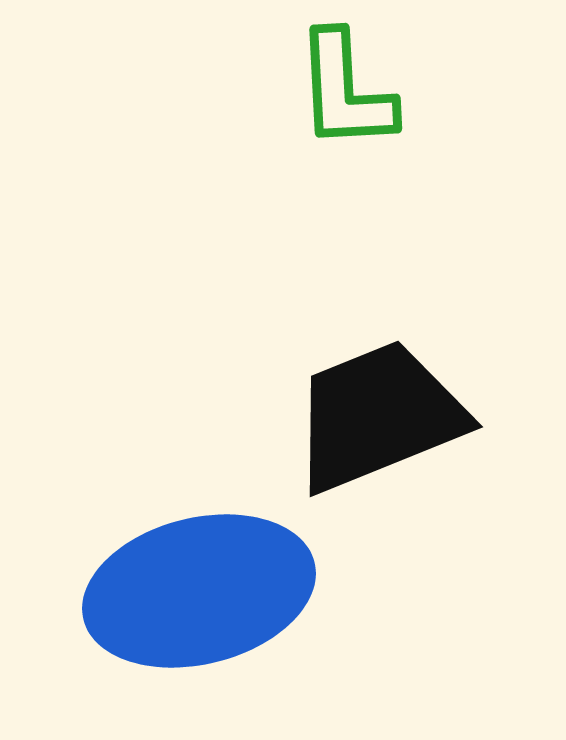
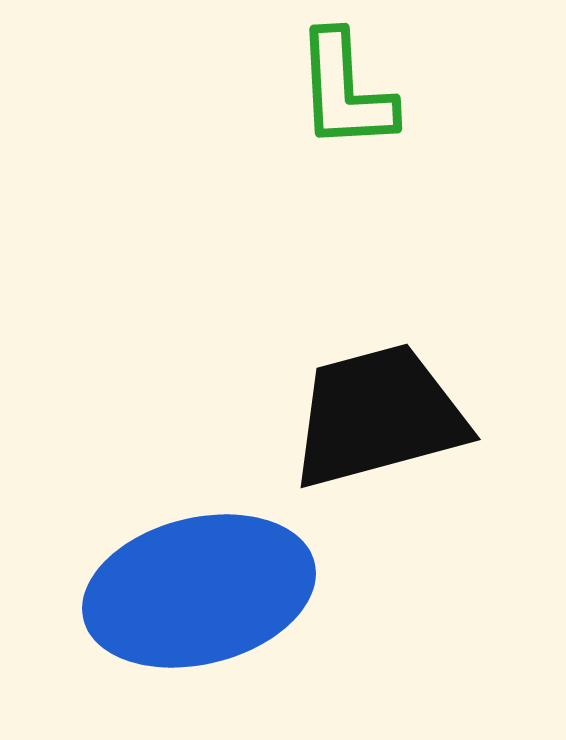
black trapezoid: rotated 7 degrees clockwise
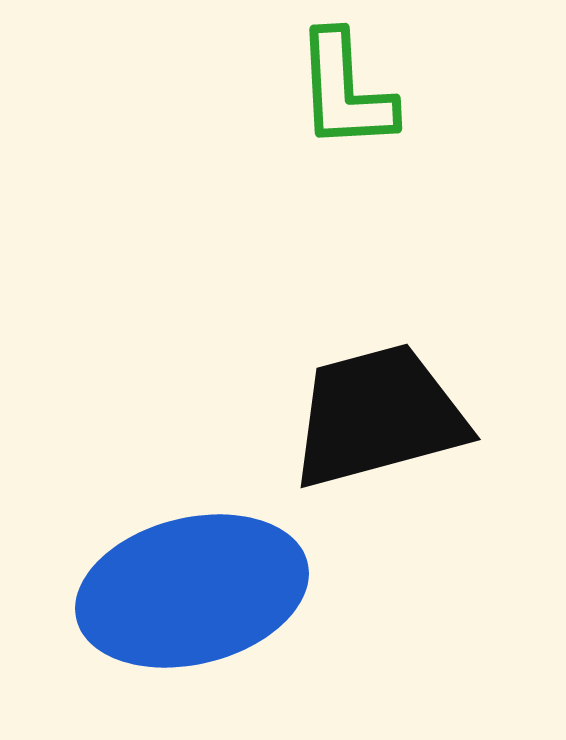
blue ellipse: moved 7 px left
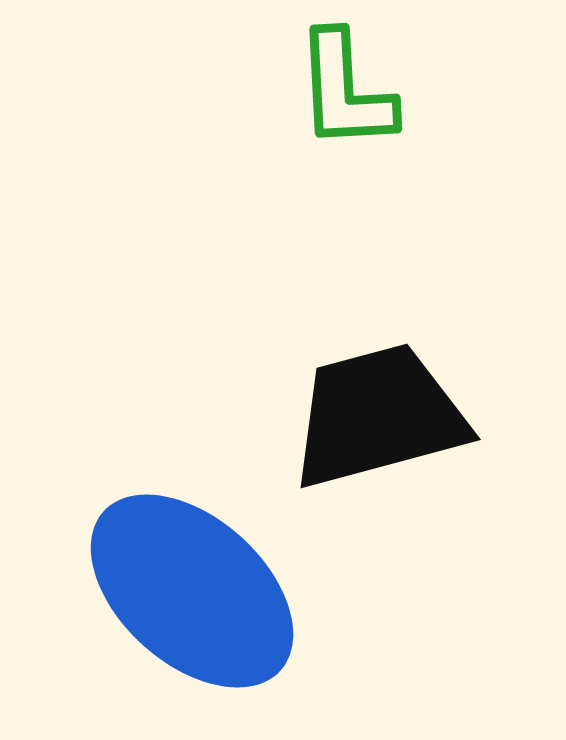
blue ellipse: rotated 56 degrees clockwise
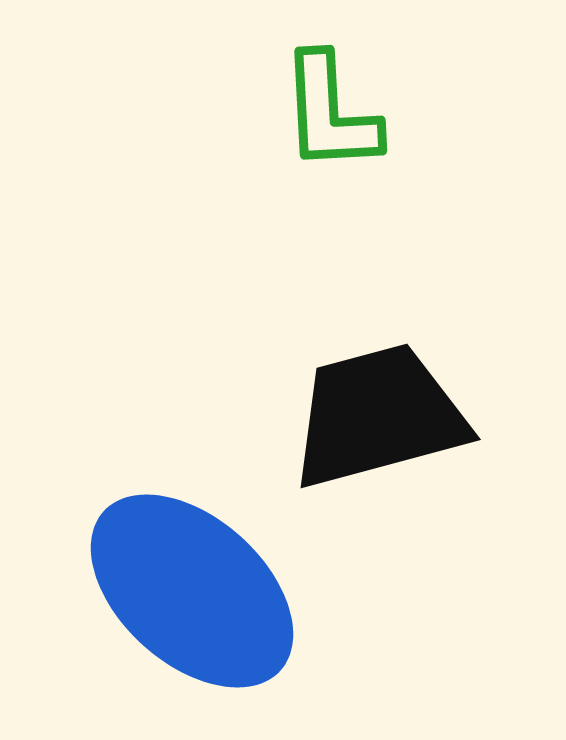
green L-shape: moved 15 px left, 22 px down
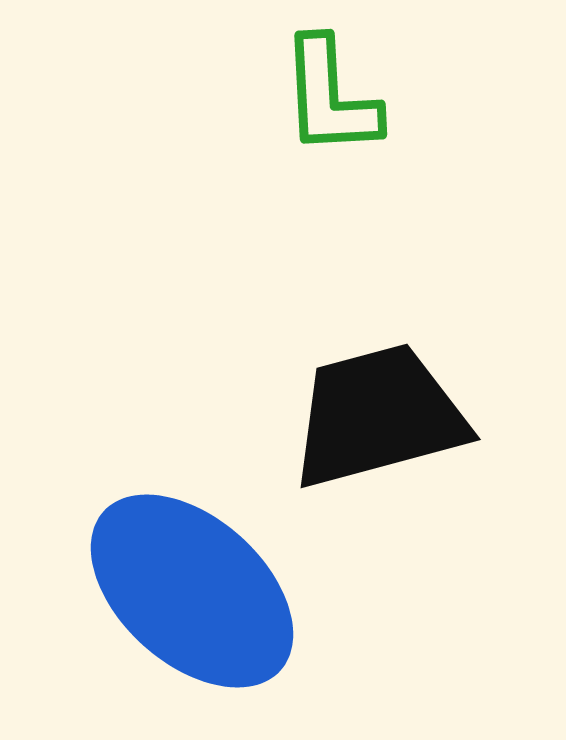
green L-shape: moved 16 px up
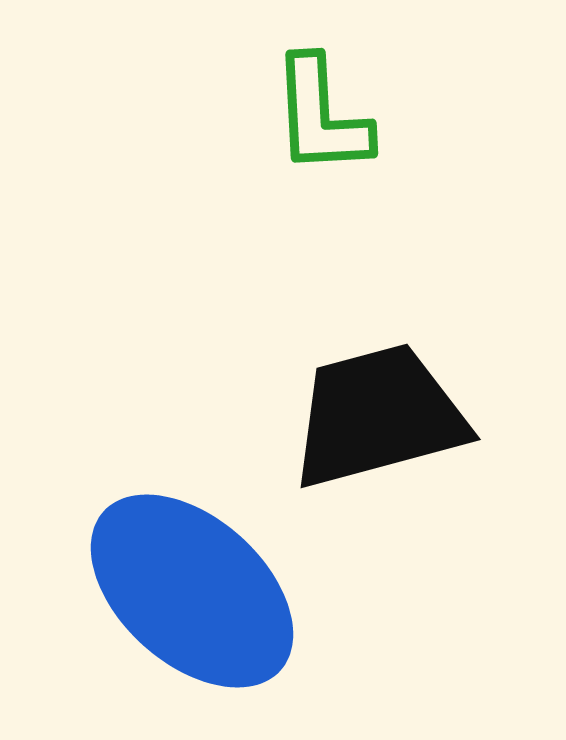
green L-shape: moved 9 px left, 19 px down
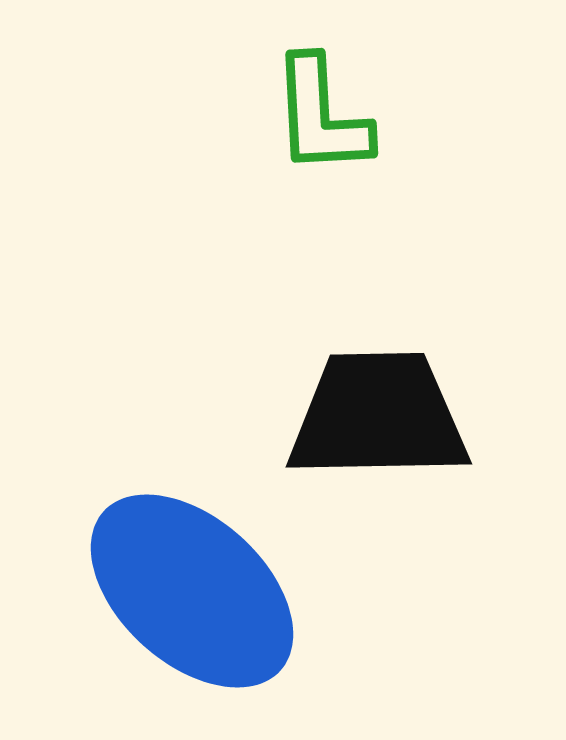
black trapezoid: rotated 14 degrees clockwise
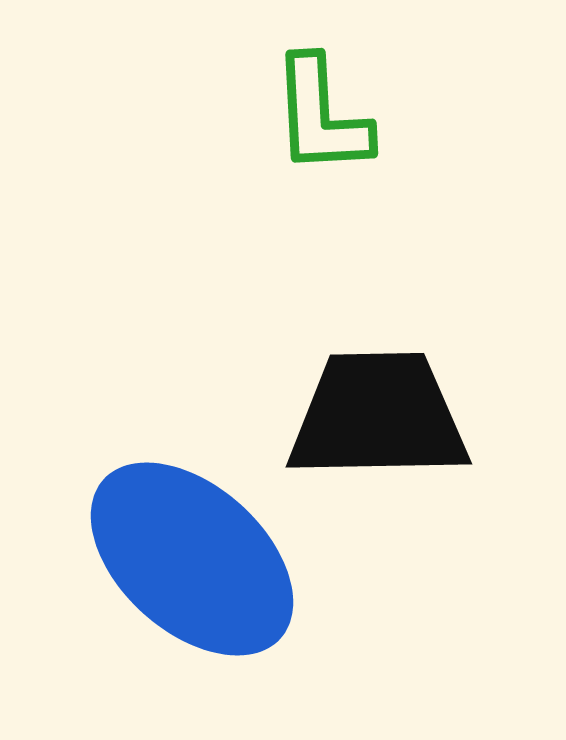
blue ellipse: moved 32 px up
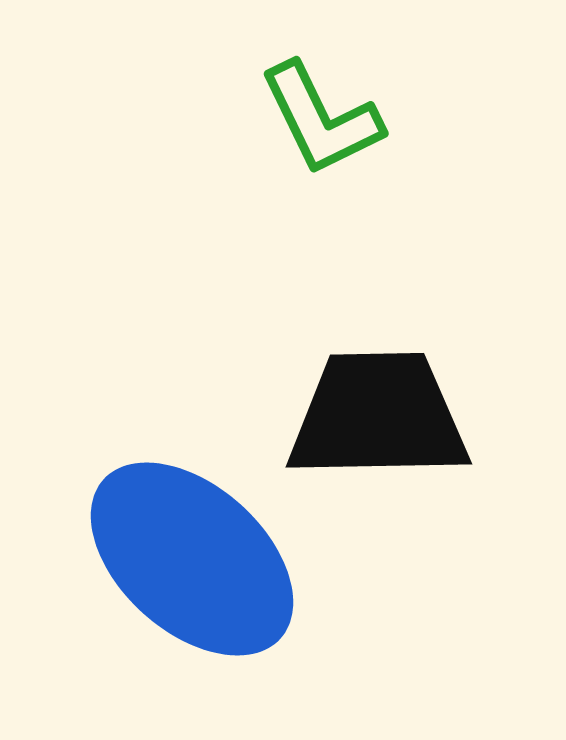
green L-shape: moved 3 px down; rotated 23 degrees counterclockwise
